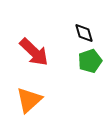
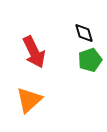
red arrow: rotated 20 degrees clockwise
green pentagon: moved 1 px up
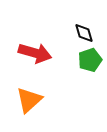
red arrow: moved 1 px right, 1 px down; rotated 48 degrees counterclockwise
